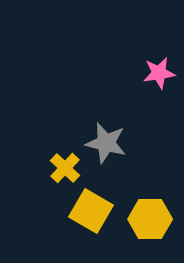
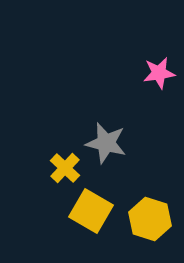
yellow hexagon: rotated 18 degrees clockwise
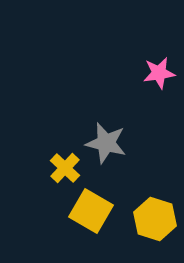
yellow hexagon: moved 5 px right
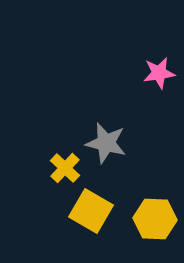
yellow hexagon: rotated 15 degrees counterclockwise
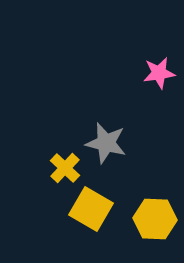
yellow square: moved 2 px up
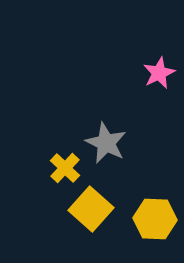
pink star: rotated 16 degrees counterclockwise
gray star: rotated 12 degrees clockwise
yellow square: rotated 12 degrees clockwise
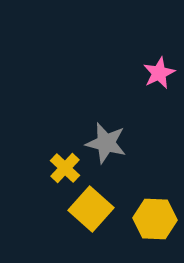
gray star: rotated 12 degrees counterclockwise
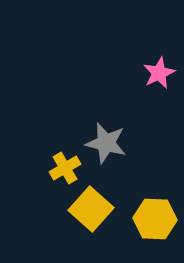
yellow cross: rotated 16 degrees clockwise
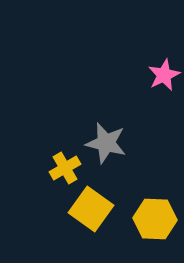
pink star: moved 5 px right, 2 px down
yellow square: rotated 6 degrees counterclockwise
